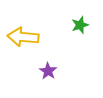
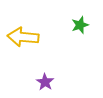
purple star: moved 3 px left, 11 px down
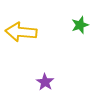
yellow arrow: moved 2 px left, 5 px up
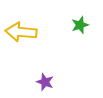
purple star: rotated 12 degrees counterclockwise
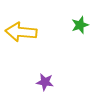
purple star: rotated 12 degrees counterclockwise
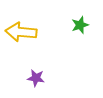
purple star: moved 9 px left, 4 px up
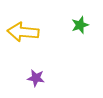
yellow arrow: moved 2 px right
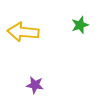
purple star: moved 1 px left, 7 px down
